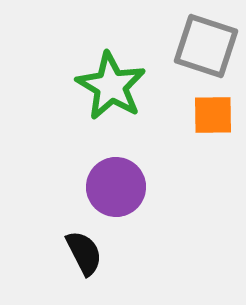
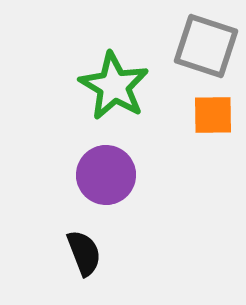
green star: moved 3 px right
purple circle: moved 10 px left, 12 px up
black semicircle: rotated 6 degrees clockwise
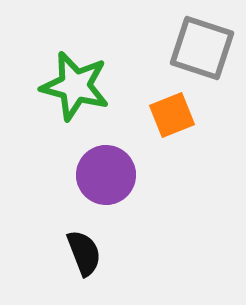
gray square: moved 4 px left, 2 px down
green star: moved 39 px left; rotated 16 degrees counterclockwise
orange square: moved 41 px left; rotated 21 degrees counterclockwise
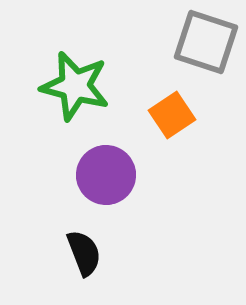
gray square: moved 4 px right, 6 px up
orange square: rotated 12 degrees counterclockwise
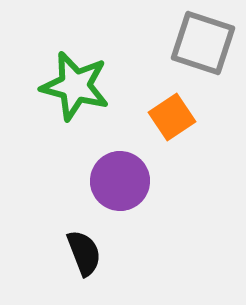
gray square: moved 3 px left, 1 px down
orange square: moved 2 px down
purple circle: moved 14 px right, 6 px down
